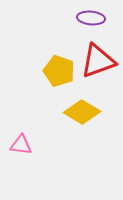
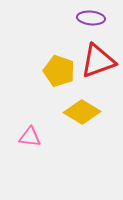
pink triangle: moved 9 px right, 8 px up
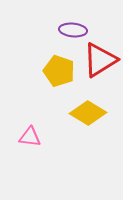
purple ellipse: moved 18 px left, 12 px down
red triangle: moved 2 px right, 1 px up; rotated 12 degrees counterclockwise
yellow diamond: moved 6 px right, 1 px down
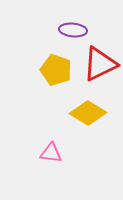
red triangle: moved 4 px down; rotated 6 degrees clockwise
yellow pentagon: moved 3 px left, 1 px up
pink triangle: moved 21 px right, 16 px down
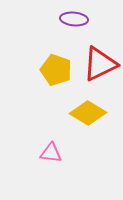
purple ellipse: moved 1 px right, 11 px up
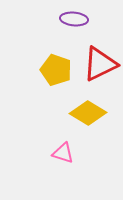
pink triangle: moved 12 px right; rotated 10 degrees clockwise
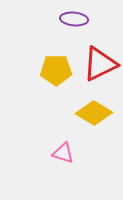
yellow pentagon: rotated 20 degrees counterclockwise
yellow diamond: moved 6 px right
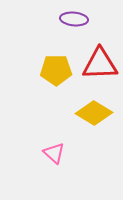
red triangle: rotated 24 degrees clockwise
pink triangle: moved 9 px left; rotated 25 degrees clockwise
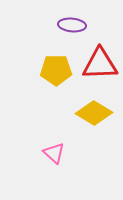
purple ellipse: moved 2 px left, 6 px down
